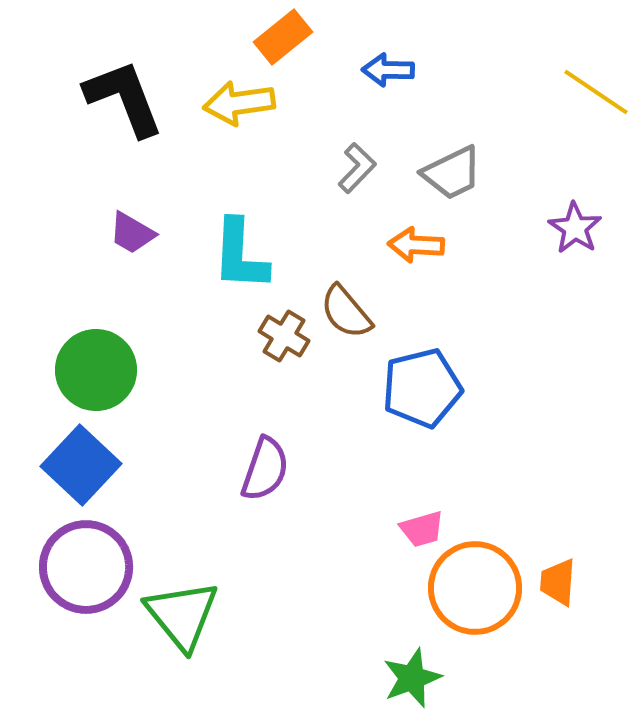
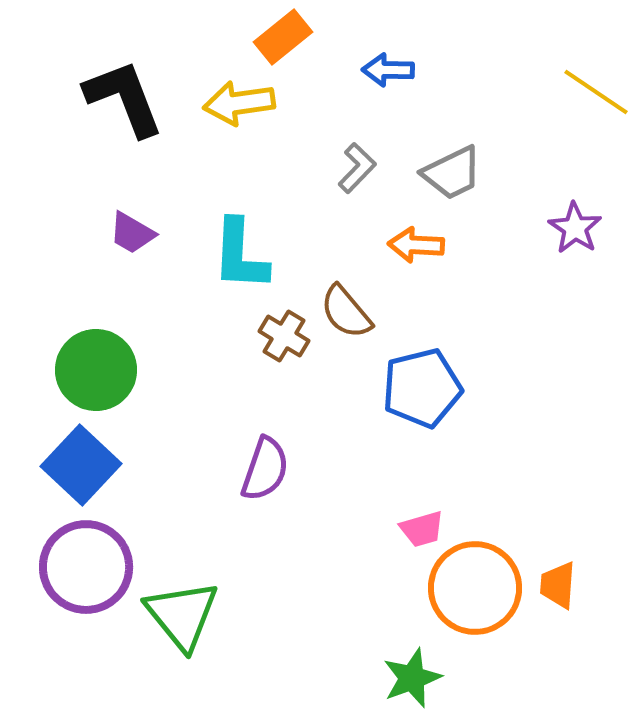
orange trapezoid: moved 3 px down
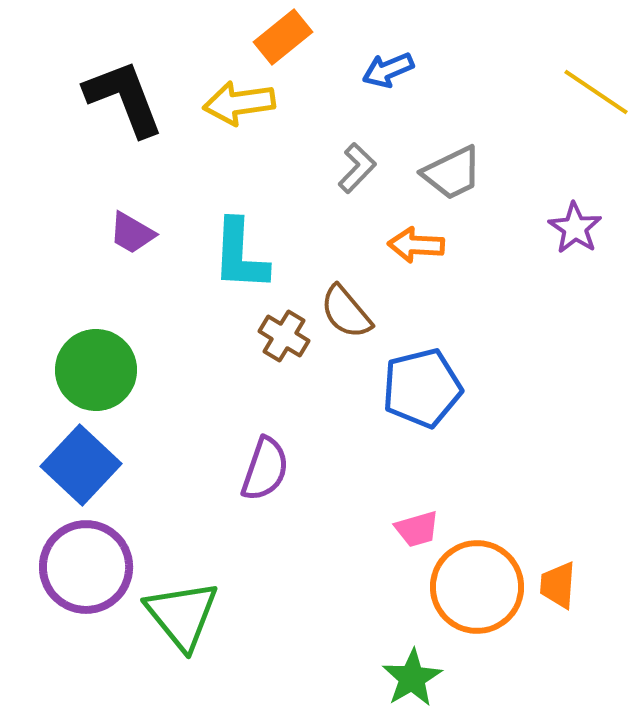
blue arrow: rotated 24 degrees counterclockwise
pink trapezoid: moved 5 px left
orange circle: moved 2 px right, 1 px up
green star: rotated 10 degrees counterclockwise
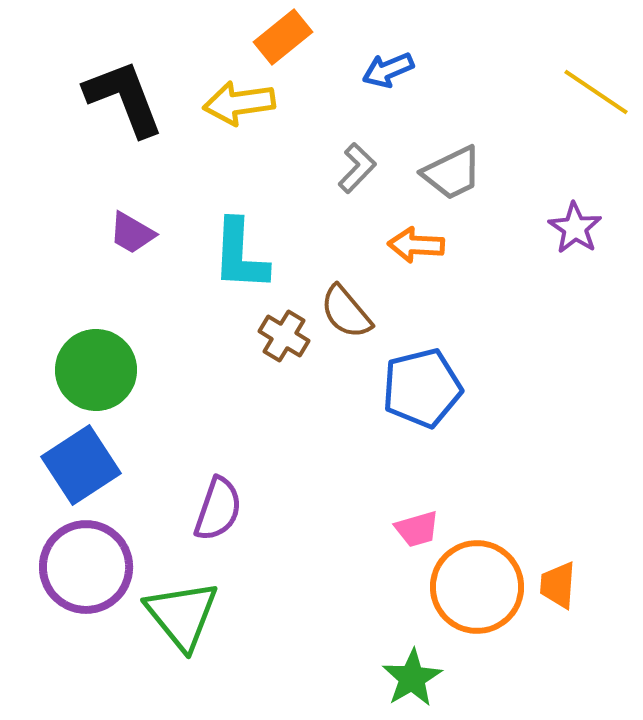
blue square: rotated 14 degrees clockwise
purple semicircle: moved 47 px left, 40 px down
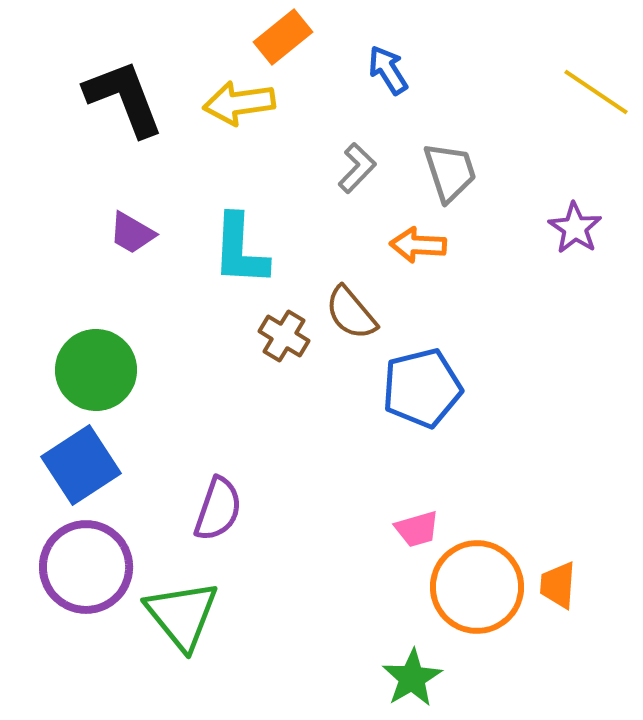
blue arrow: rotated 81 degrees clockwise
gray trapezoid: moved 2 px left, 1 px up; rotated 82 degrees counterclockwise
orange arrow: moved 2 px right
cyan L-shape: moved 5 px up
brown semicircle: moved 5 px right, 1 px down
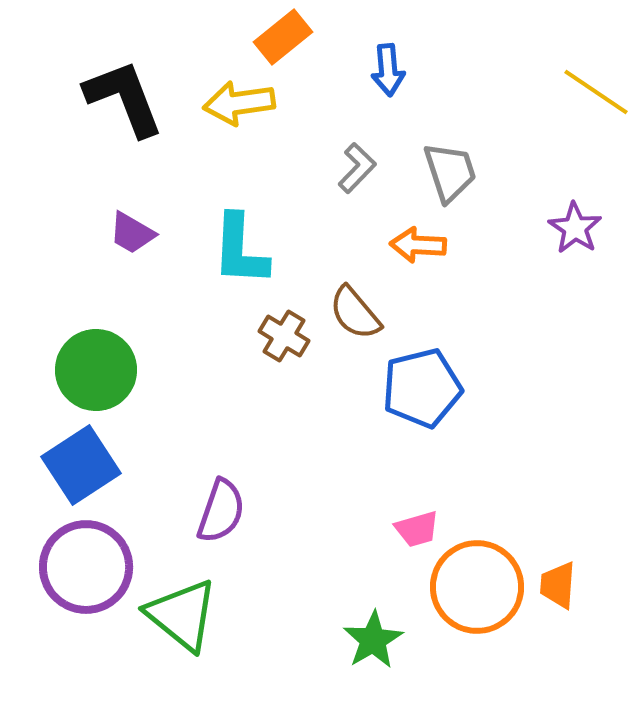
blue arrow: rotated 153 degrees counterclockwise
brown semicircle: moved 4 px right
purple semicircle: moved 3 px right, 2 px down
green triangle: rotated 12 degrees counterclockwise
green star: moved 39 px left, 38 px up
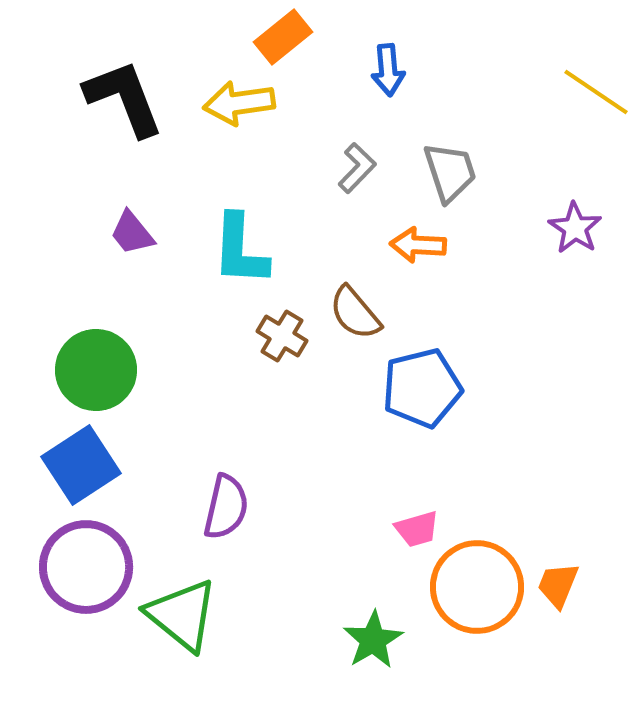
purple trapezoid: rotated 21 degrees clockwise
brown cross: moved 2 px left
purple semicircle: moved 5 px right, 4 px up; rotated 6 degrees counterclockwise
orange trapezoid: rotated 18 degrees clockwise
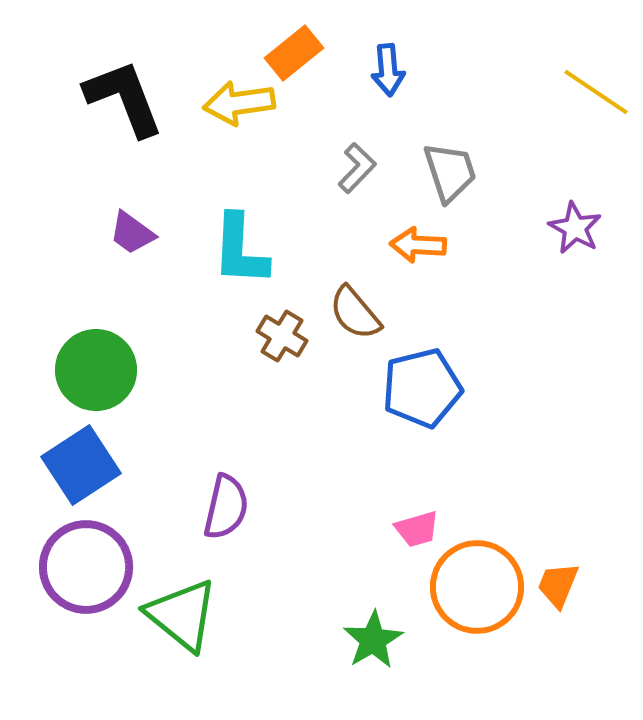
orange rectangle: moved 11 px right, 16 px down
purple star: rotated 4 degrees counterclockwise
purple trapezoid: rotated 15 degrees counterclockwise
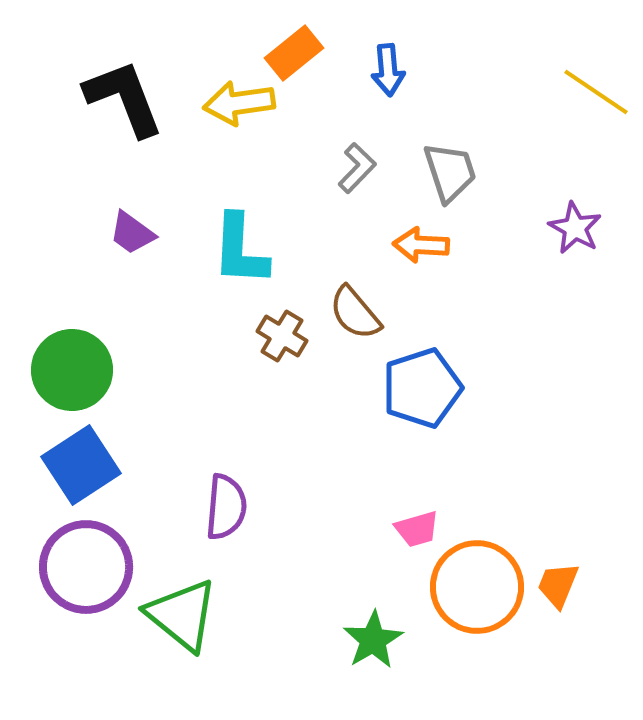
orange arrow: moved 3 px right
green circle: moved 24 px left
blue pentagon: rotated 4 degrees counterclockwise
purple semicircle: rotated 8 degrees counterclockwise
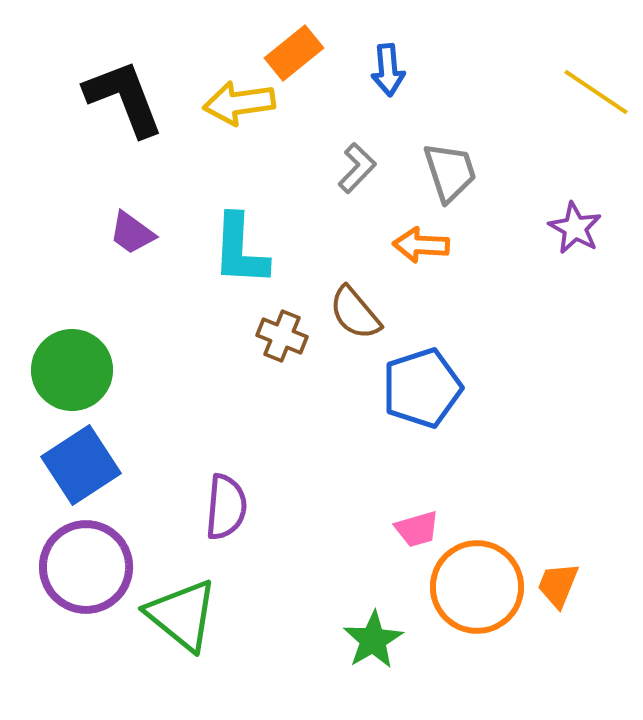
brown cross: rotated 9 degrees counterclockwise
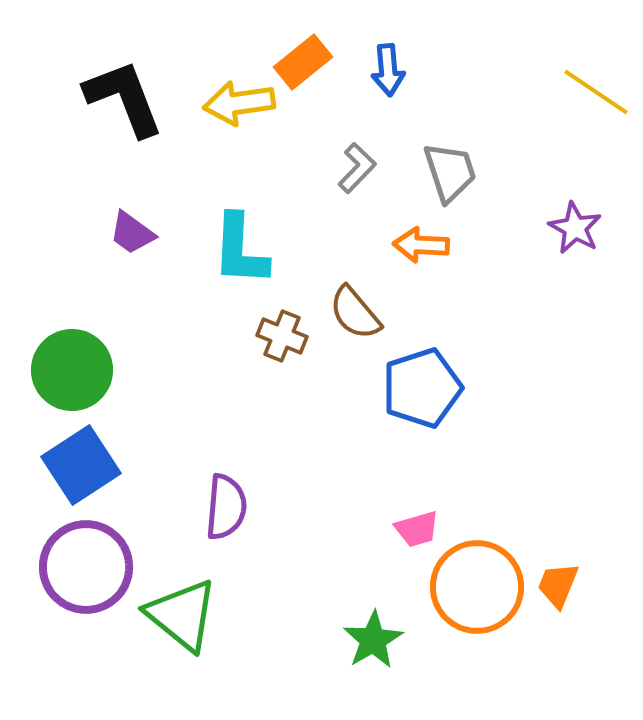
orange rectangle: moved 9 px right, 9 px down
